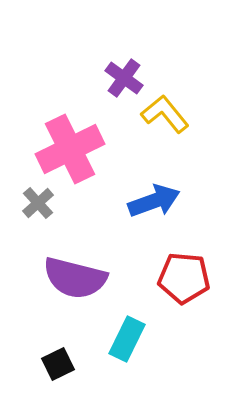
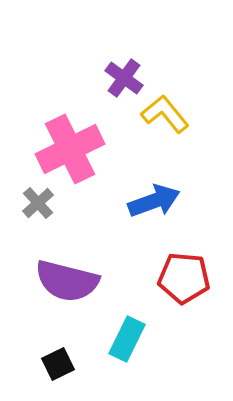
purple semicircle: moved 8 px left, 3 px down
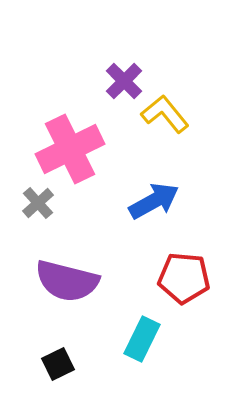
purple cross: moved 3 px down; rotated 9 degrees clockwise
blue arrow: rotated 9 degrees counterclockwise
cyan rectangle: moved 15 px right
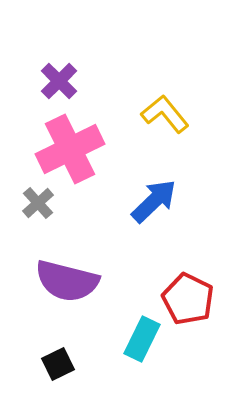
purple cross: moved 65 px left
blue arrow: rotated 15 degrees counterclockwise
red pentagon: moved 4 px right, 21 px down; rotated 21 degrees clockwise
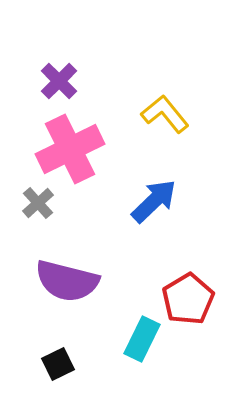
red pentagon: rotated 15 degrees clockwise
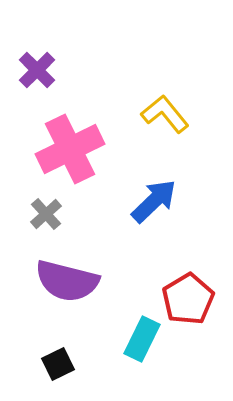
purple cross: moved 22 px left, 11 px up
gray cross: moved 8 px right, 11 px down
